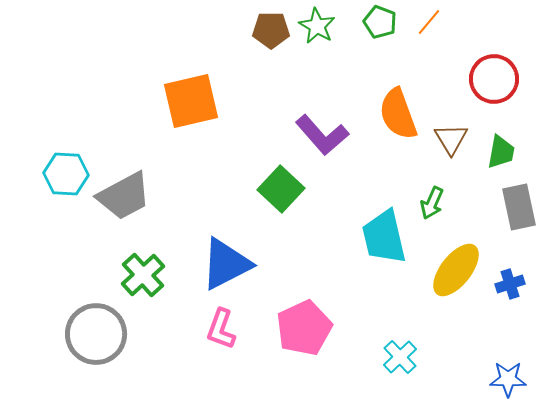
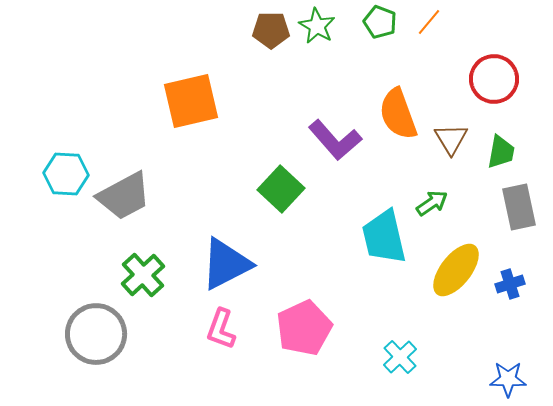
purple L-shape: moved 13 px right, 5 px down
green arrow: rotated 148 degrees counterclockwise
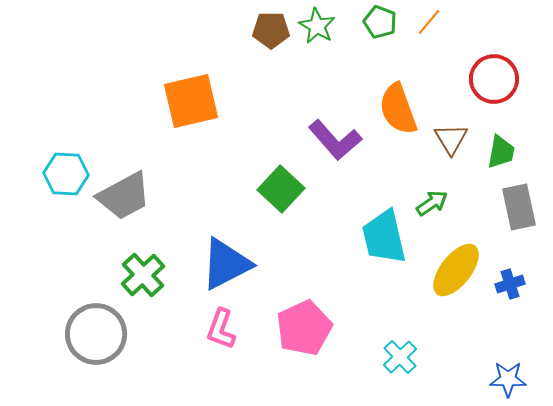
orange semicircle: moved 5 px up
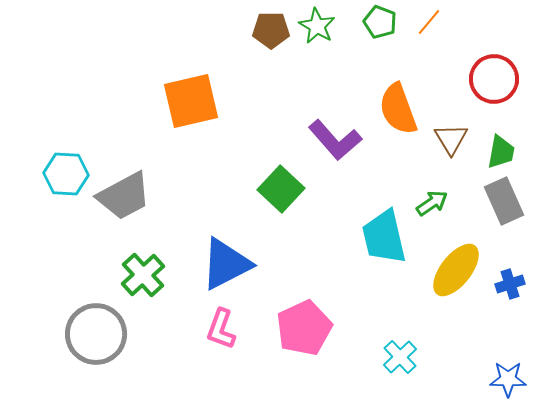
gray rectangle: moved 15 px left, 6 px up; rotated 12 degrees counterclockwise
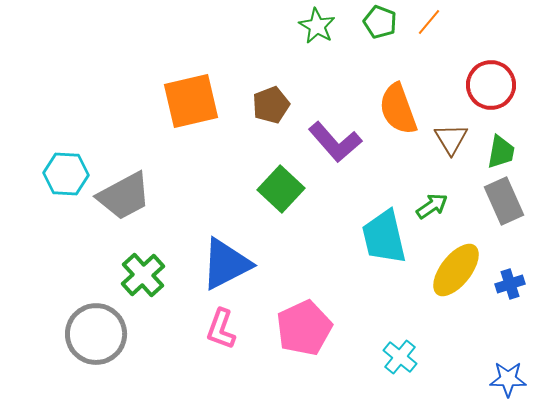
brown pentagon: moved 75 px down; rotated 21 degrees counterclockwise
red circle: moved 3 px left, 6 px down
purple L-shape: moved 2 px down
green arrow: moved 3 px down
cyan cross: rotated 8 degrees counterclockwise
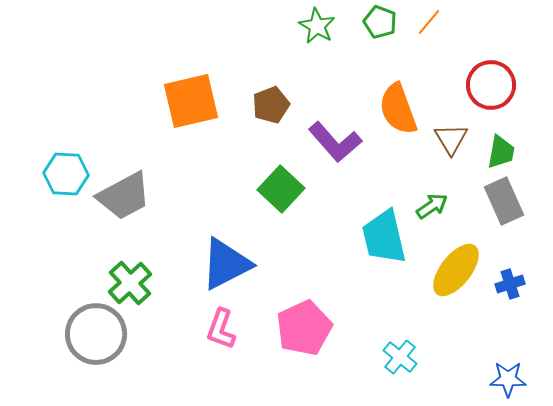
green cross: moved 13 px left, 8 px down
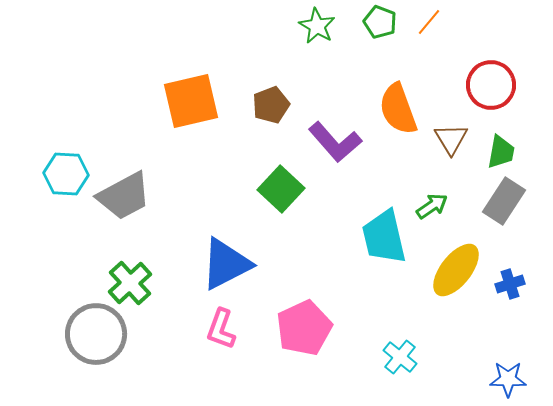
gray rectangle: rotated 57 degrees clockwise
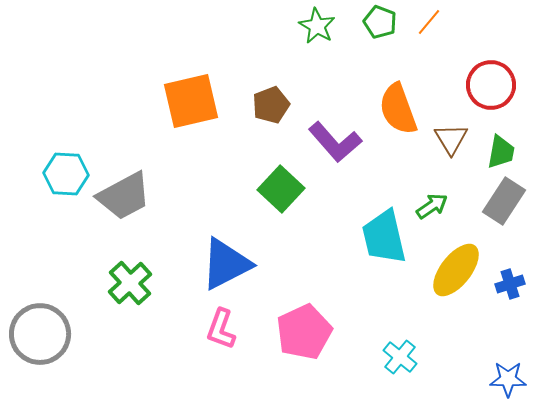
pink pentagon: moved 4 px down
gray circle: moved 56 px left
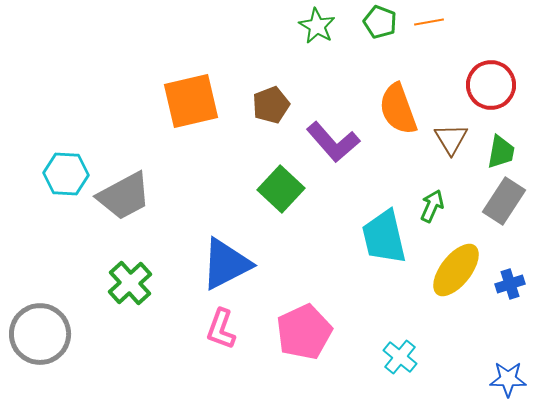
orange line: rotated 40 degrees clockwise
purple L-shape: moved 2 px left
green arrow: rotated 32 degrees counterclockwise
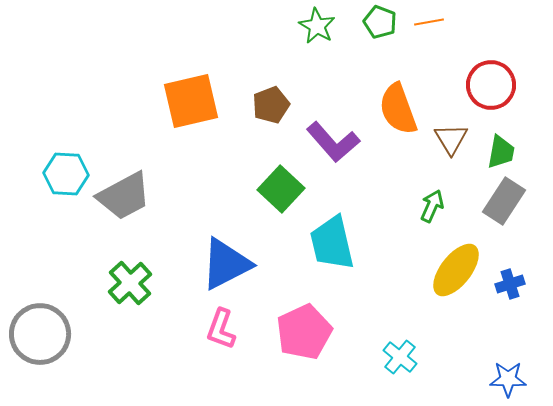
cyan trapezoid: moved 52 px left, 6 px down
